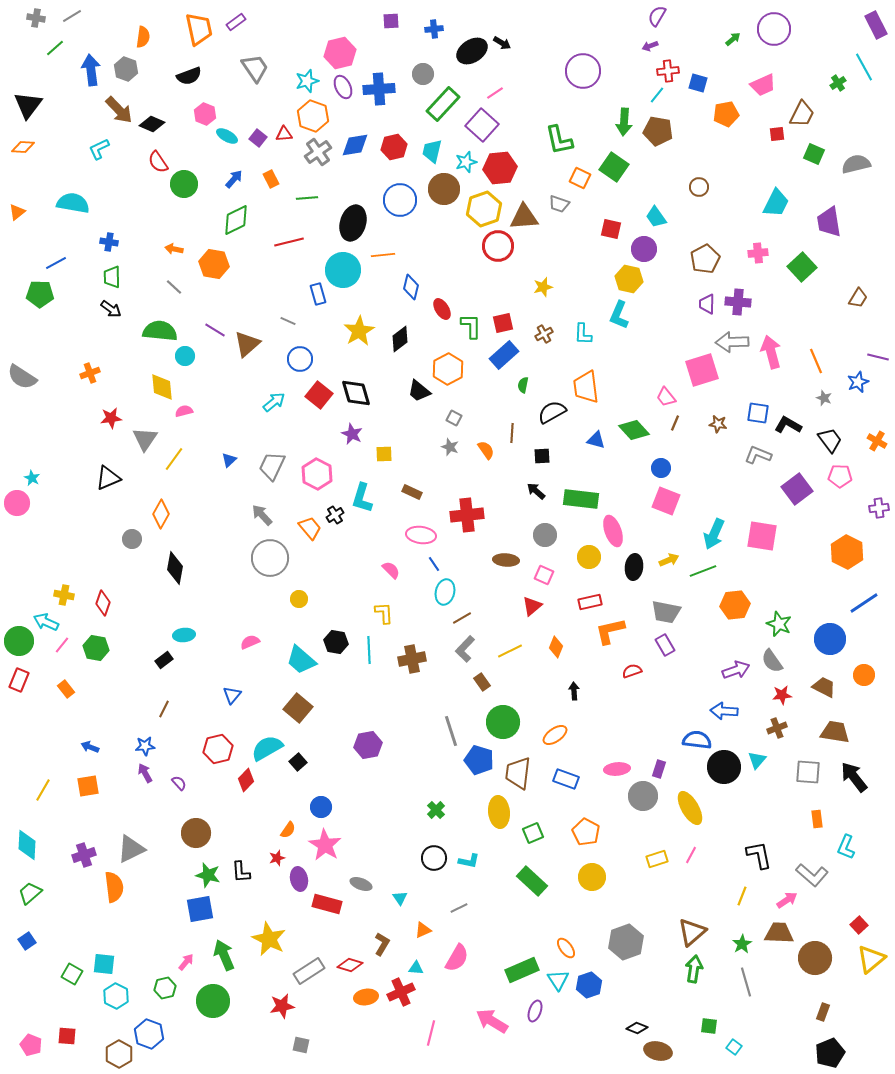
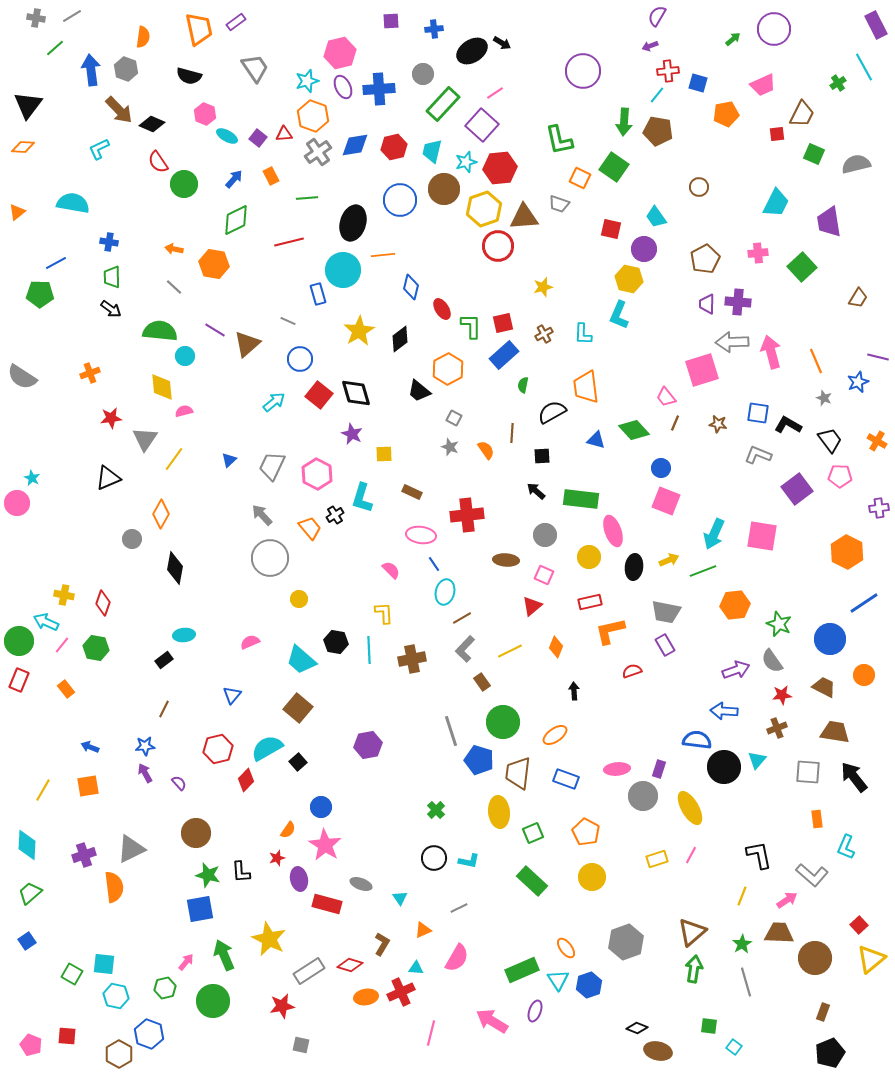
black semicircle at (189, 76): rotated 35 degrees clockwise
orange rectangle at (271, 179): moved 3 px up
cyan hexagon at (116, 996): rotated 15 degrees counterclockwise
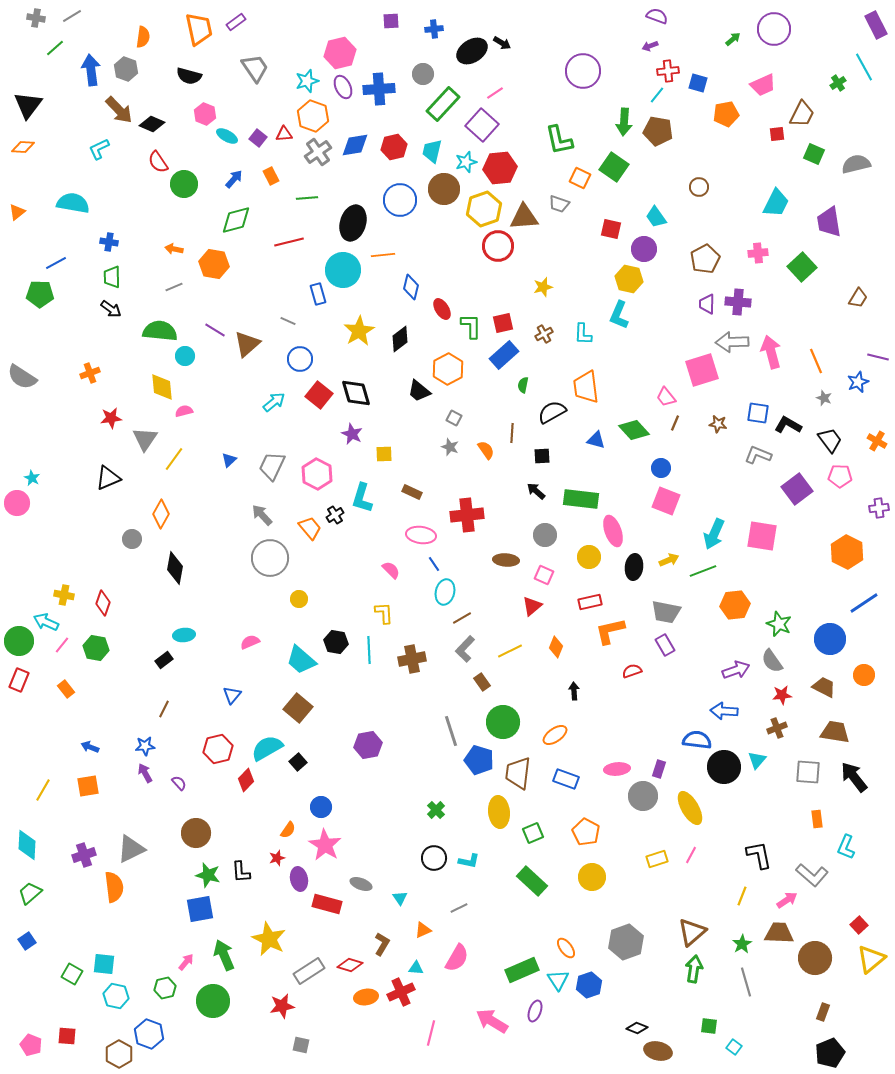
purple semicircle at (657, 16): rotated 80 degrees clockwise
green diamond at (236, 220): rotated 12 degrees clockwise
gray line at (174, 287): rotated 66 degrees counterclockwise
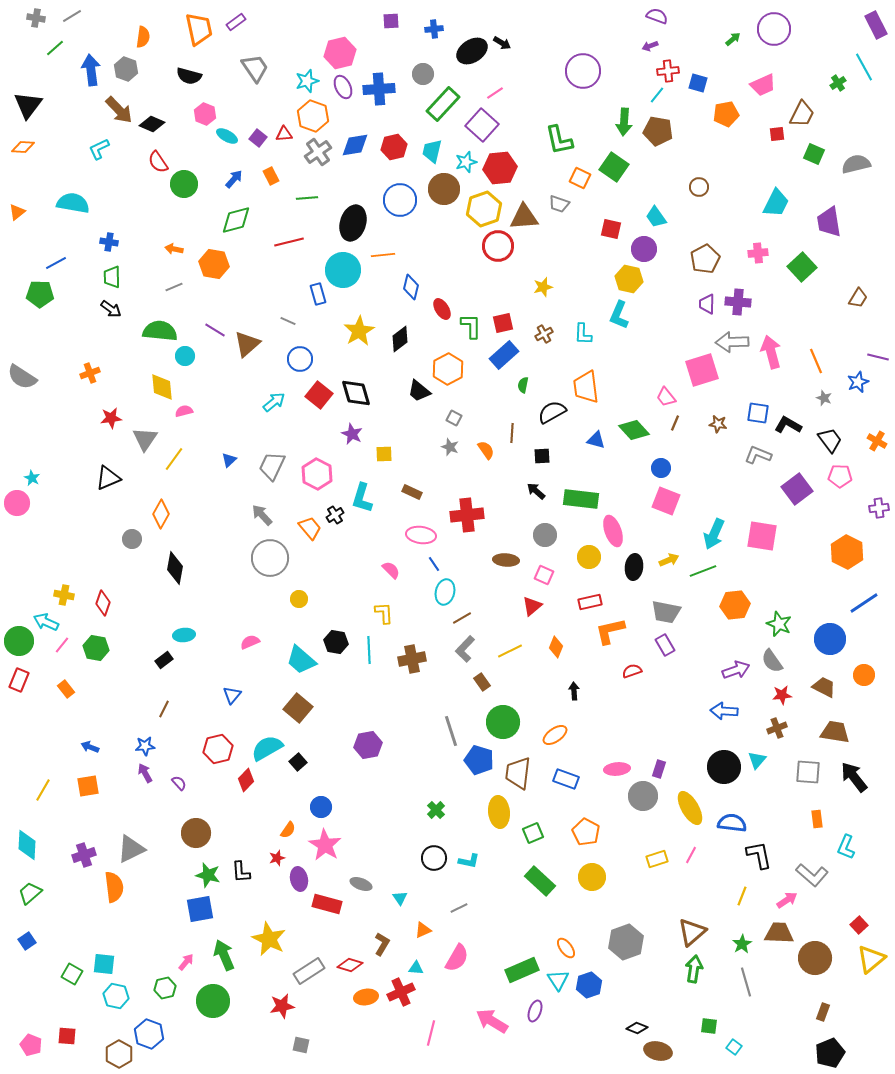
blue semicircle at (697, 740): moved 35 px right, 83 px down
green rectangle at (532, 881): moved 8 px right
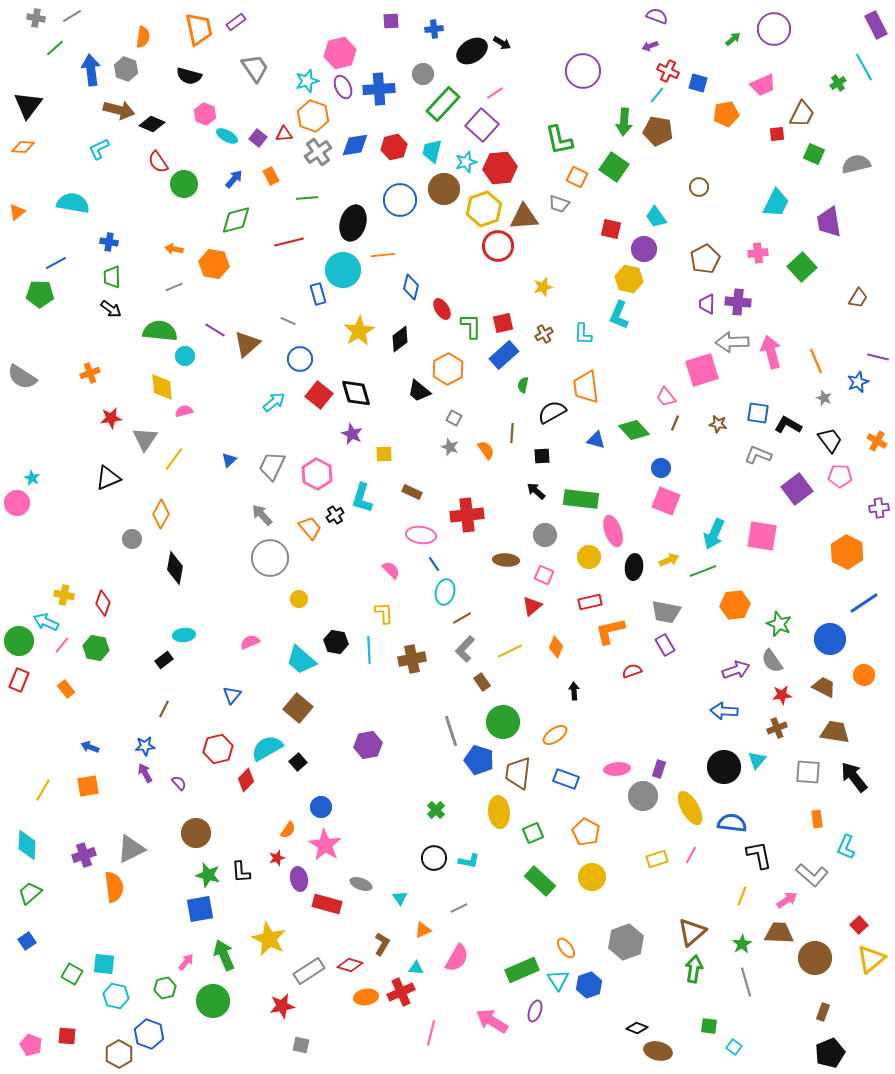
red cross at (668, 71): rotated 30 degrees clockwise
brown arrow at (119, 110): rotated 32 degrees counterclockwise
orange square at (580, 178): moved 3 px left, 1 px up
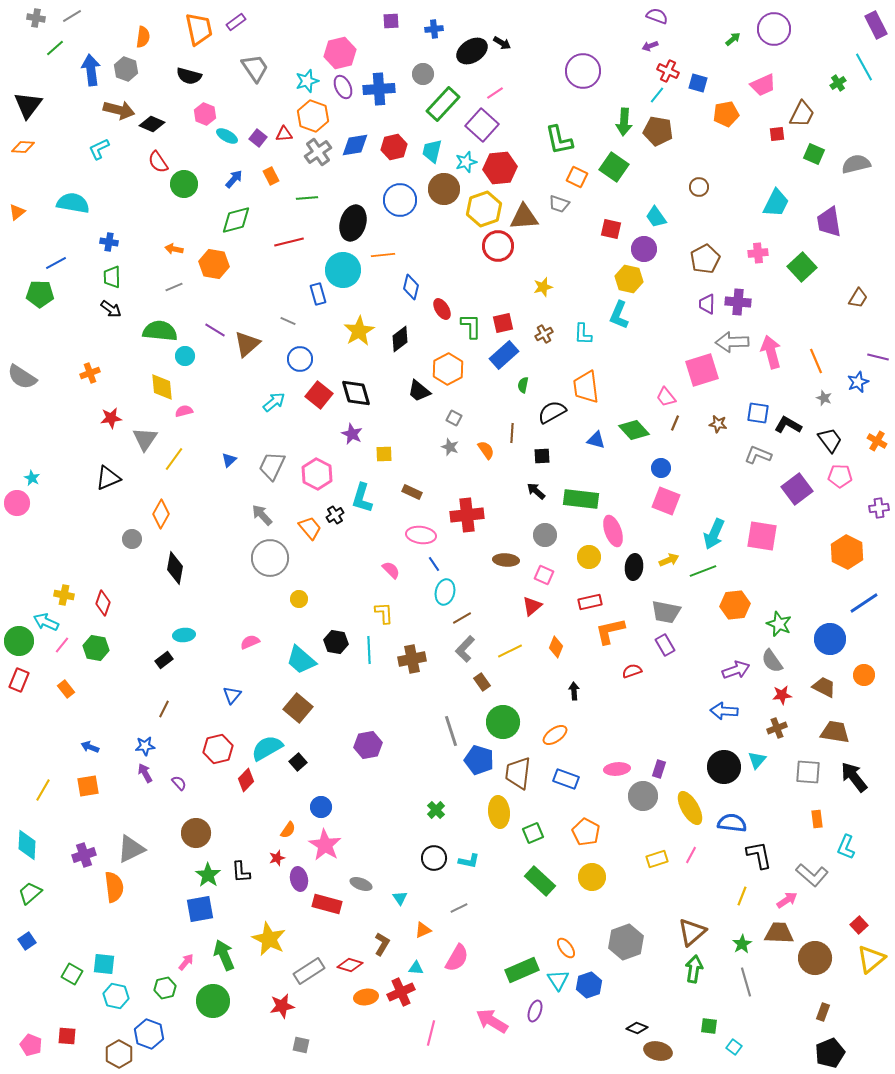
green star at (208, 875): rotated 20 degrees clockwise
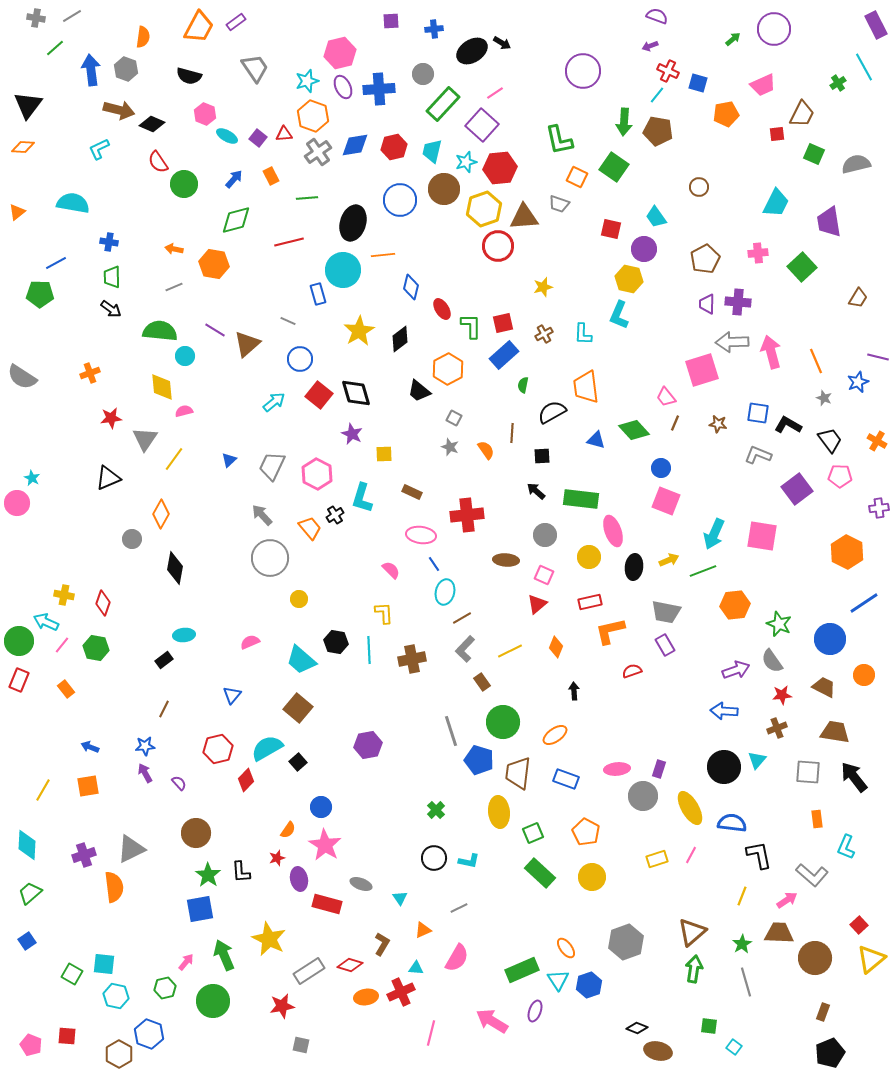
orange trapezoid at (199, 29): moved 2 px up; rotated 40 degrees clockwise
red triangle at (532, 606): moved 5 px right, 2 px up
green rectangle at (540, 881): moved 8 px up
